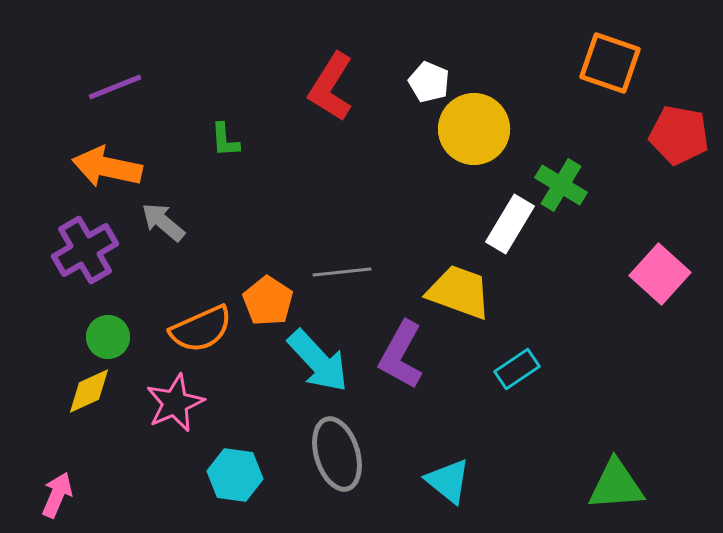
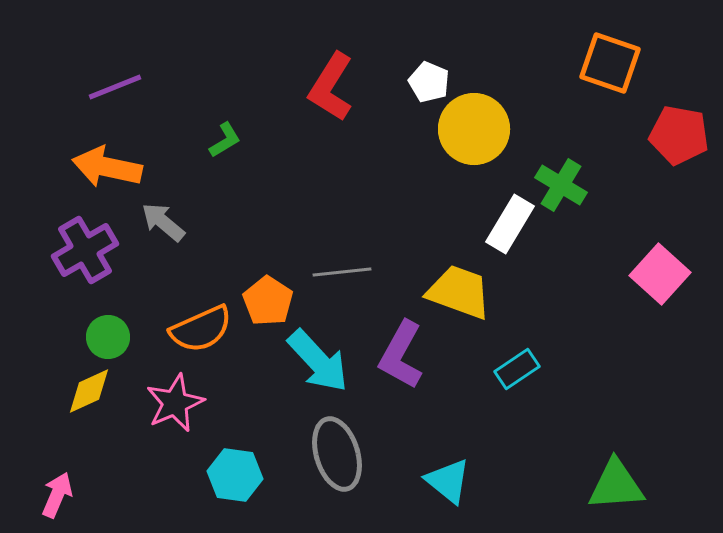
green L-shape: rotated 117 degrees counterclockwise
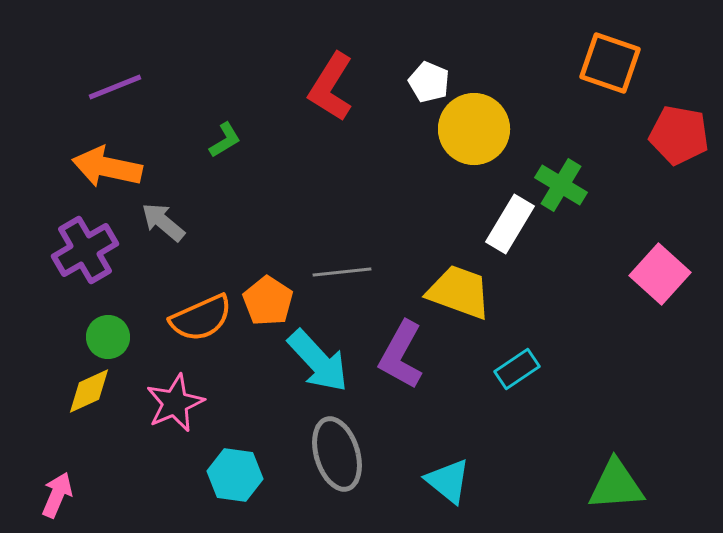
orange semicircle: moved 11 px up
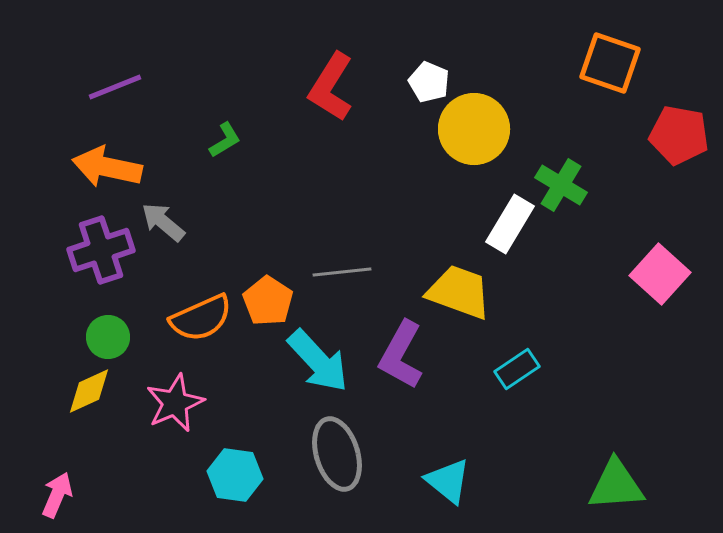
purple cross: moved 16 px right; rotated 12 degrees clockwise
